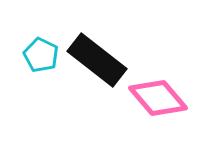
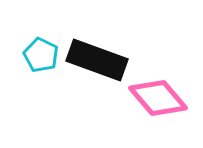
black rectangle: rotated 18 degrees counterclockwise
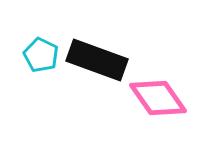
pink diamond: rotated 6 degrees clockwise
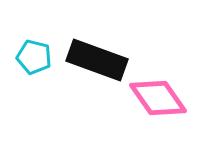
cyan pentagon: moved 7 px left, 2 px down; rotated 12 degrees counterclockwise
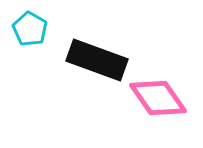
cyan pentagon: moved 4 px left, 28 px up; rotated 16 degrees clockwise
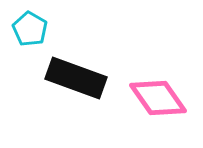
black rectangle: moved 21 px left, 18 px down
